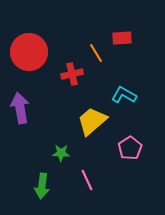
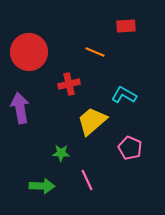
red rectangle: moved 4 px right, 12 px up
orange line: moved 1 px left, 1 px up; rotated 36 degrees counterclockwise
red cross: moved 3 px left, 10 px down
pink pentagon: rotated 15 degrees counterclockwise
green arrow: rotated 95 degrees counterclockwise
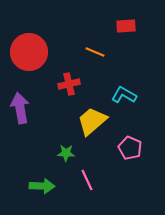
green star: moved 5 px right
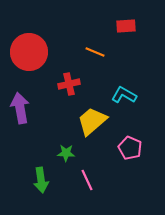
green arrow: moved 1 px left, 6 px up; rotated 80 degrees clockwise
